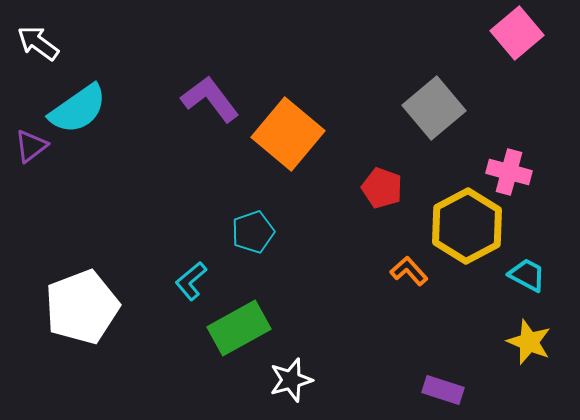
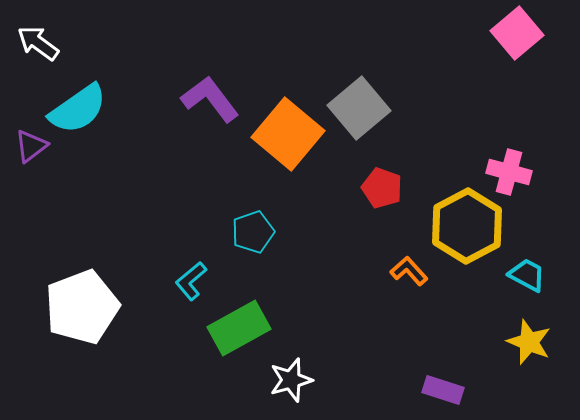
gray square: moved 75 px left
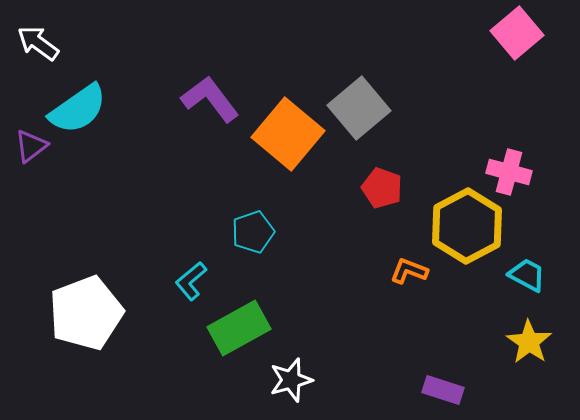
orange L-shape: rotated 27 degrees counterclockwise
white pentagon: moved 4 px right, 6 px down
yellow star: rotated 12 degrees clockwise
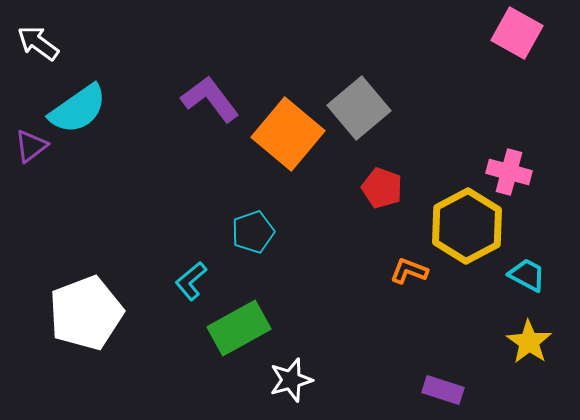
pink square: rotated 21 degrees counterclockwise
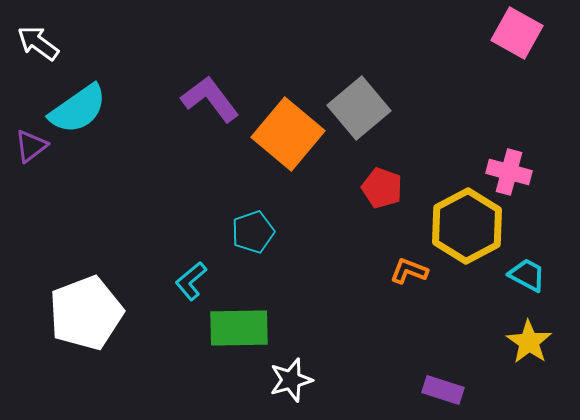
green rectangle: rotated 28 degrees clockwise
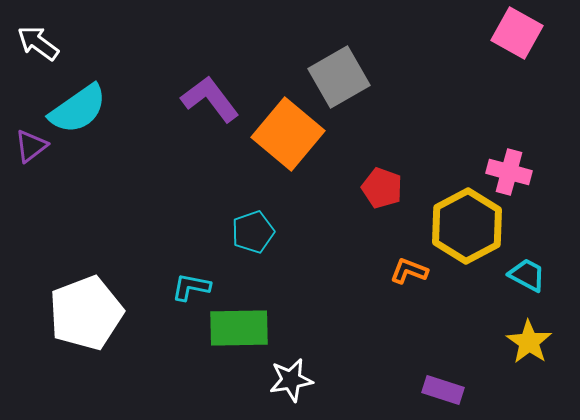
gray square: moved 20 px left, 31 px up; rotated 10 degrees clockwise
cyan L-shape: moved 6 px down; rotated 51 degrees clockwise
white star: rotated 6 degrees clockwise
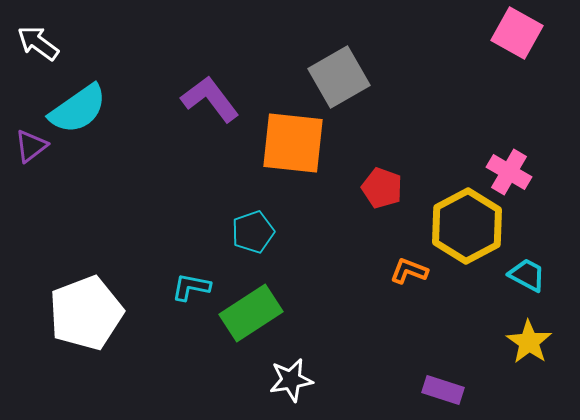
orange square: moved 5 px right, 9 px down; rotated 34 degrees counterclockwise
pink cross: rotated 15 degrees clockwise
green rectangle: moved 12 px right, 15 px up; rotated 32 degrees counterclockwise
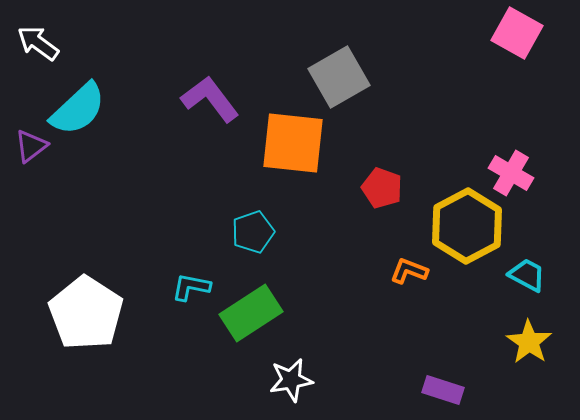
cyan semicircle: rotated 8 degrees counterclockwise
pink cross: moved 2 px right, 1 px down
white pentagon: rotated 18 degrees counterclockwise
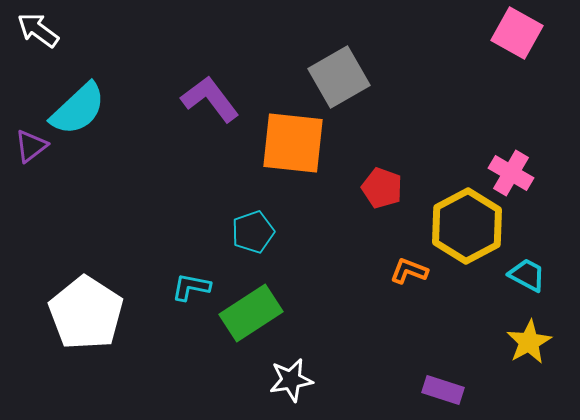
white arrow: moved 13 px up
yellow star: rotated 9 degrees clockwise
